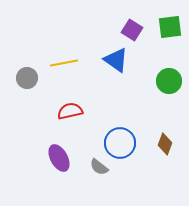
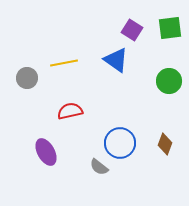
green square: moved 1 px down
purple ellipse: moved 13 px left, 6 px up
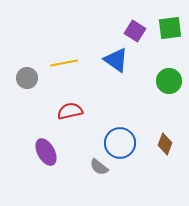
purple square: moved 3 px right, 1 px down
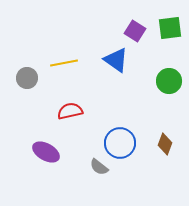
purple ellipse: rotated 32 degrees counterclockwise
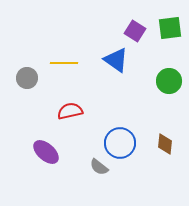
yellow line: rotated 12 degrees clockwise
brown diamond: rotated 15 degrees counterclockwise
purple ellipse: rotated 12 degrees clockwise
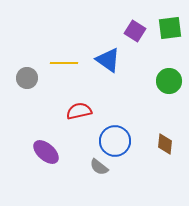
blue triangle: moved 8 px left
red semicircle: moved 9 px right
blue circle: moved 5 px left, 2 px up
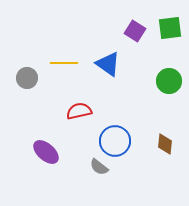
blue triangle: moved 4 px down
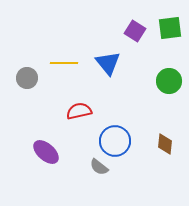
blue triangle: moved 1 px up; rotated 16 degrees clockwise
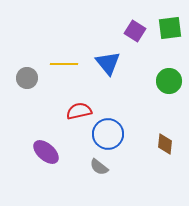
yellow line: moved 1 px down
blue circle: moved 7 px left, 7 px up
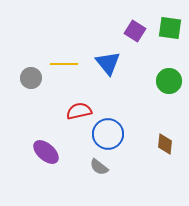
green square: rotated 15 degrees clockwise
gray circle: moved 4 px right
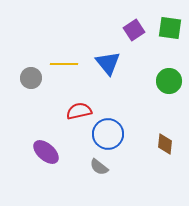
purple square: moved 1 px left, 1 px up; rotated 25 degrees clockwise
